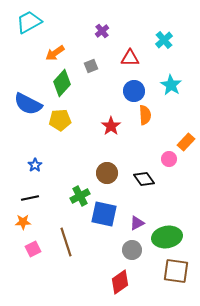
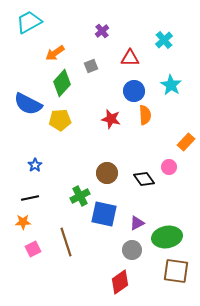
red star: moved 7 px up; rotated 24 degrees counterclockwise
pink circle: moved 8 px down
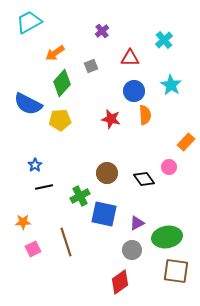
black line: moved 14 px right, 11 px up
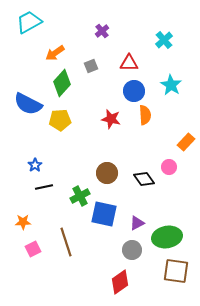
red triangle: moved 1 px left, 5 px down
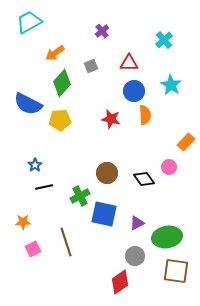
gray circle: moved 3 px right, 6 px down
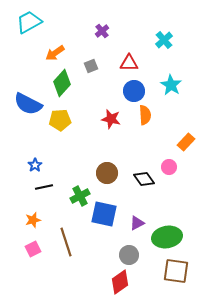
orange star: moved 10 px right, 2 px up; rotated 14 degrees counterclockwise
gray circle: moved 6 px left, 1 px up
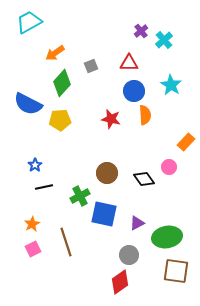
purple cross: moved 39 px right
orange star: moved 1 px left, 4 px down; rotated 14 degrees counterclockwise
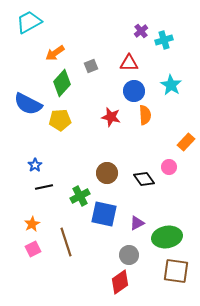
cyan cross: rotated 24 degrees clockwise
red star: moved 2 px up
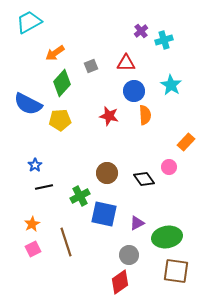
red triangle: moved 3 px left
red star: moved 2 px left, 1 px up
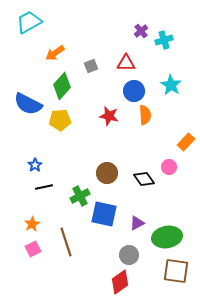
green diamond: moved 3 px down
